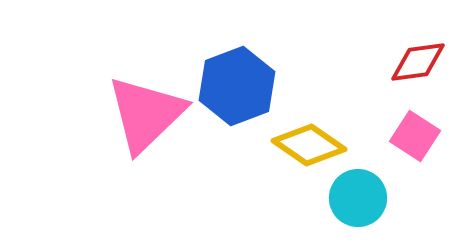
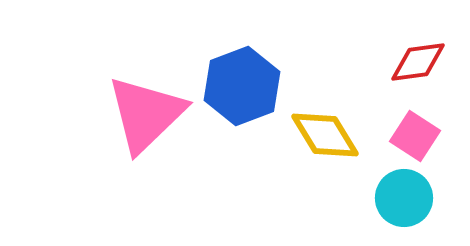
blue hexagon: moved 5 px right
yellow diamond: moved 16 px right, 10 px up; rotated 24 degrees clockwise
cyan circle: moved 46 px right
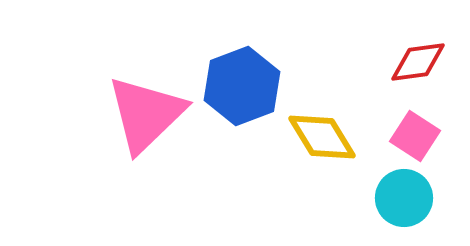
yellow diamond: moved 3 px left, 2 px down
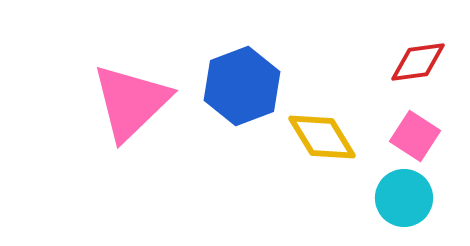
pink triangle: moved 15 px left, 12 px up
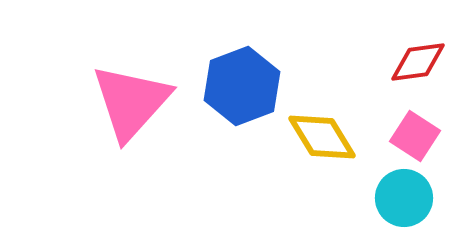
pink triangle: rotated 4 degrees counterclockwise
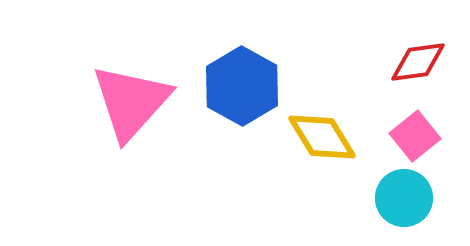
blue hexagon: rotated 10 degrees counterclockwise
pink square: rotated 18 degrees clockwise
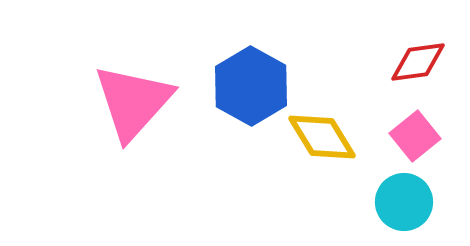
blue hexagon: moved 9 px right
pink triangle: moved 2 px right
cyan circle: moved 4 px down
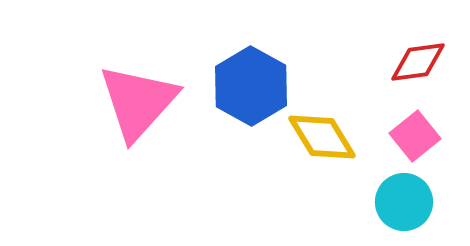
pink triangle: moved 5 px right
